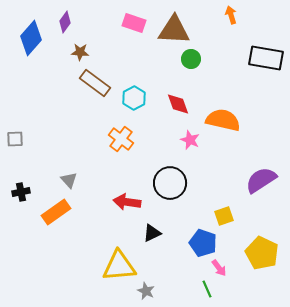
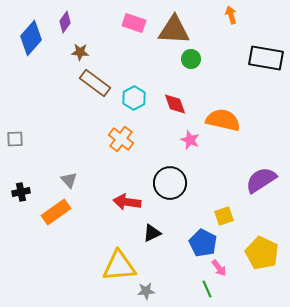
red diamond: moved 3 px left
blue pentagon: rotated 8 degrees clockwise
gray star: rotated 30 degrees counterclockwise
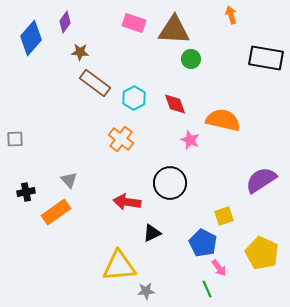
black cross: moved 5 px right
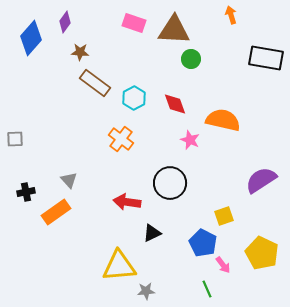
pink arrow: moved 4 px right, 3 px up
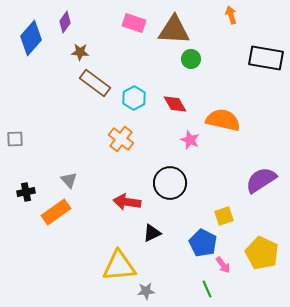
red diamond: rotated 10 degrees counterclockwise
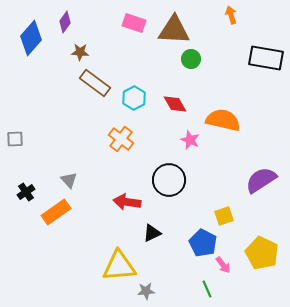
black circle: moved 1 px left, 3 px up
black cross: rotated 24 degrees counterclockwise
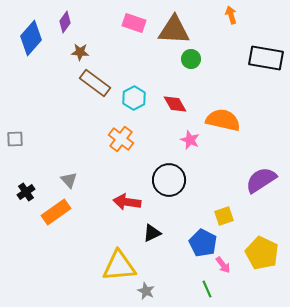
gray star: rotated 30 degrees clockwise
